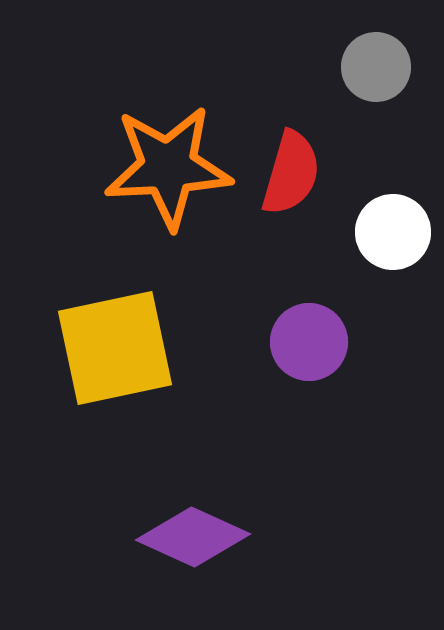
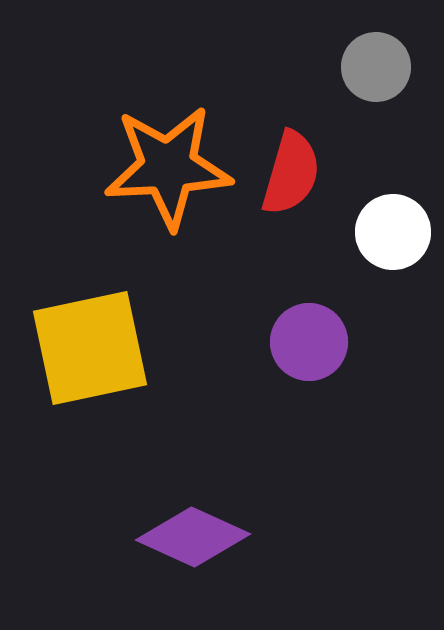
yellow square: moved 25 px left
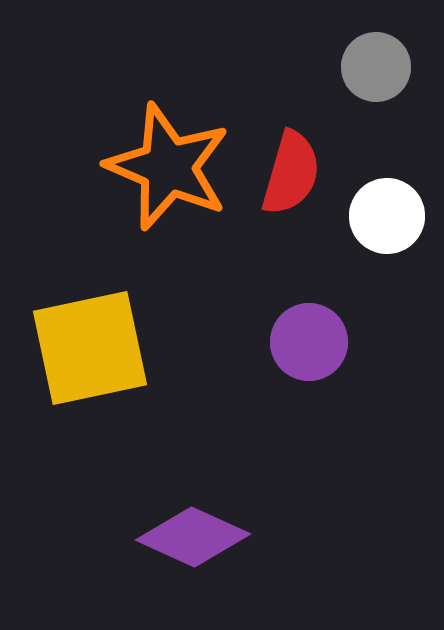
orange star: rotated 26 degrees clockwise
white circle: moved 6 px left, 16 px up
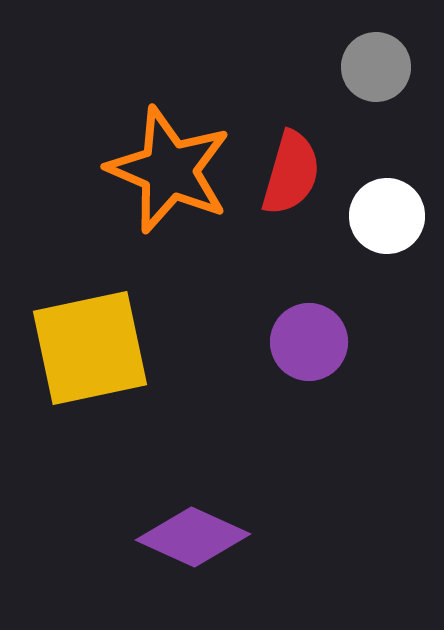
orange star: moved 1 px right, 3 px down
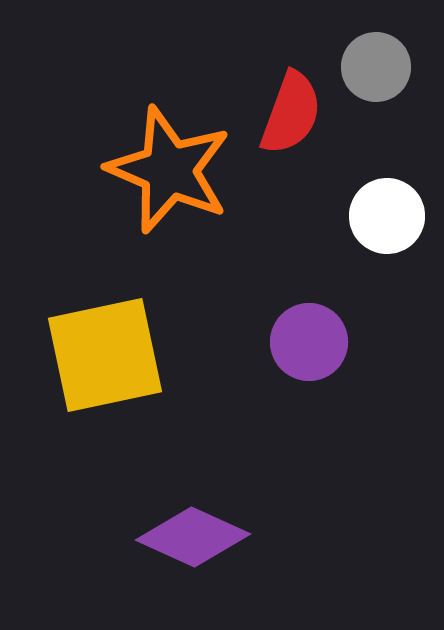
red semicircle: moved 60 px up; rotated 4 degrees clockwise
yellow square: moved 15 px right, 7 px down
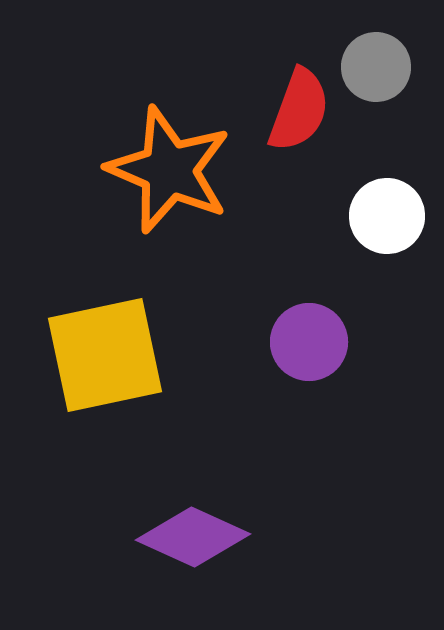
red semicircle: moved 8 px right, 3 px up
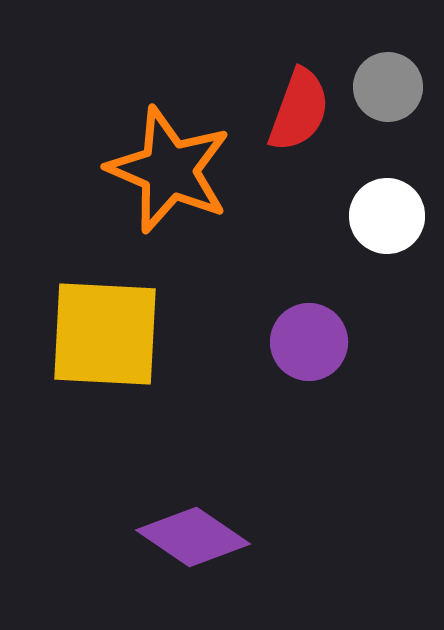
gray circle: moved 12 px right, 20 px down
yellow square: moved 21 px up; rotated 15 degrees clockwise
purple diamond: rotated 10 degrees clockwise
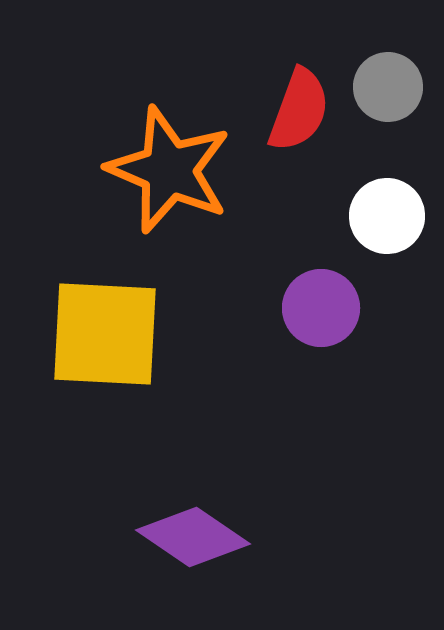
purple circle: moved 12 px right, 34 px up
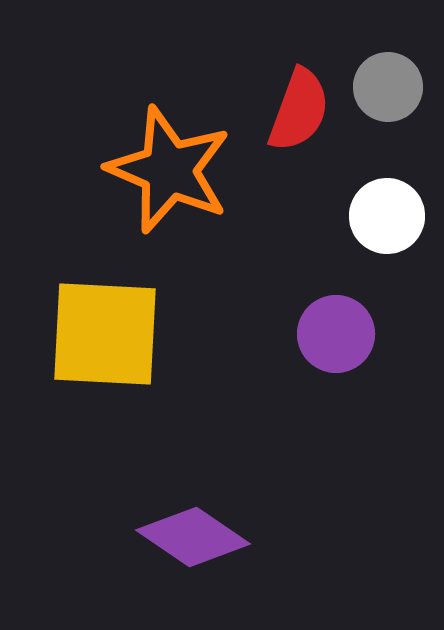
purple circle: moved 15 px right, 26 px down
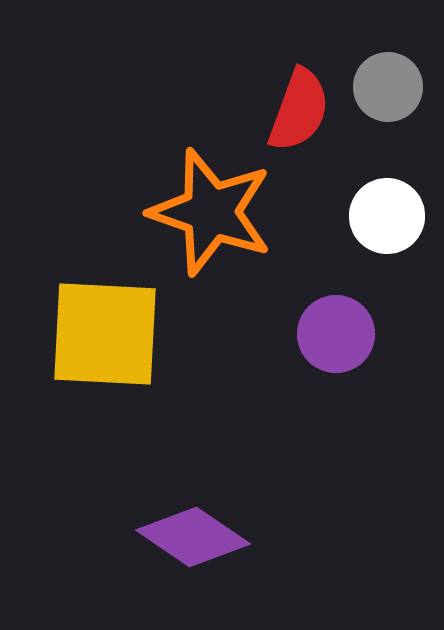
orange star: moved 42 px right, 42 px down; rotated 4 degrees counterclockwise
